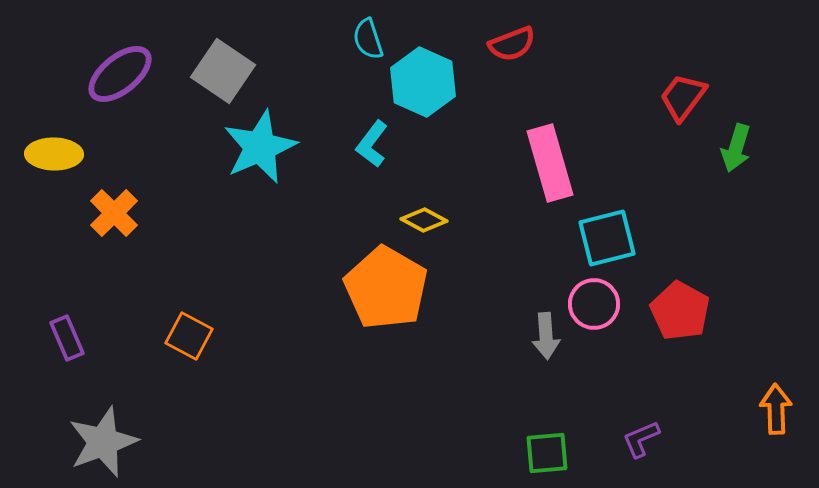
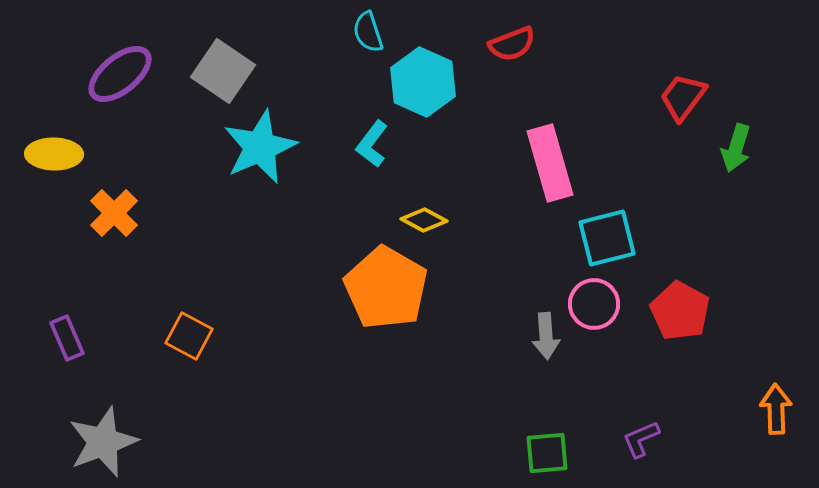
cyan semicircle: moved 7 px up
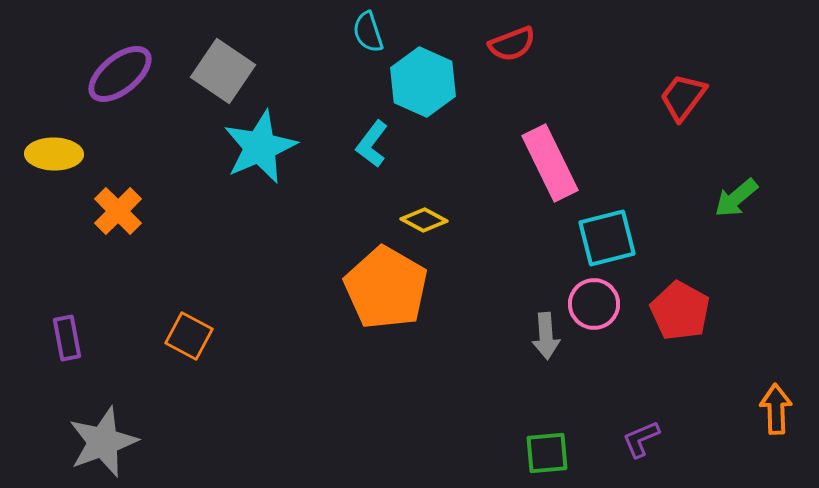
green arrow: moved 50 px down; rotated 33 degrees clockwise
pink rectangle: rotated 10 degrees counterclockwise
orange cross: moved 4 px right, 2 px up
purple rectangle: rotated 12 degrees clockwise
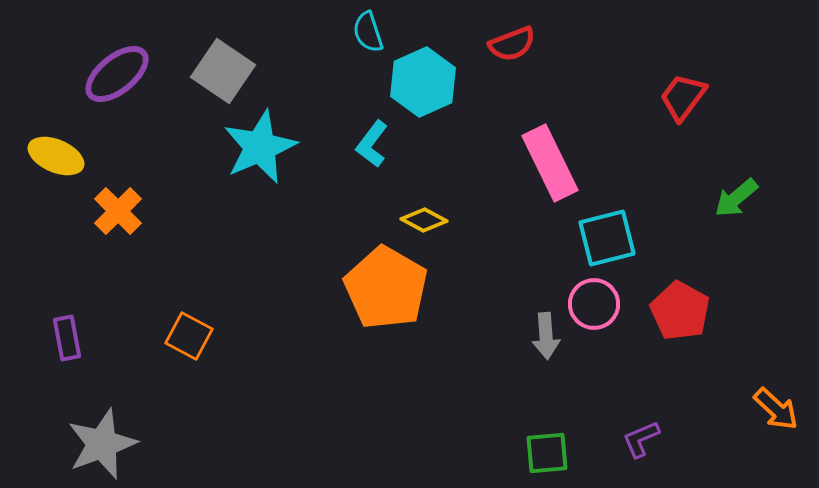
purple ellipse: moved 3 px left
cyan hexagon: rotated 12 degrees clockwise
yellow ellipse: moved 2 px right, 2 px down; rotated 22 degrees clockwise
orange arrow: rotated 135 degrees clockwise
gray star: moved 1 px left, 2 px down
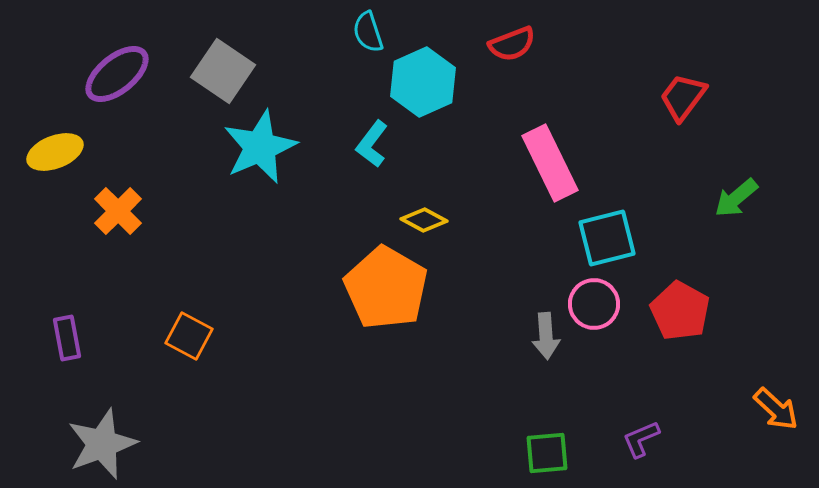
yellow ellipse: moved 1 px left, 4 px up; rotated 44 degrees counterclockwise
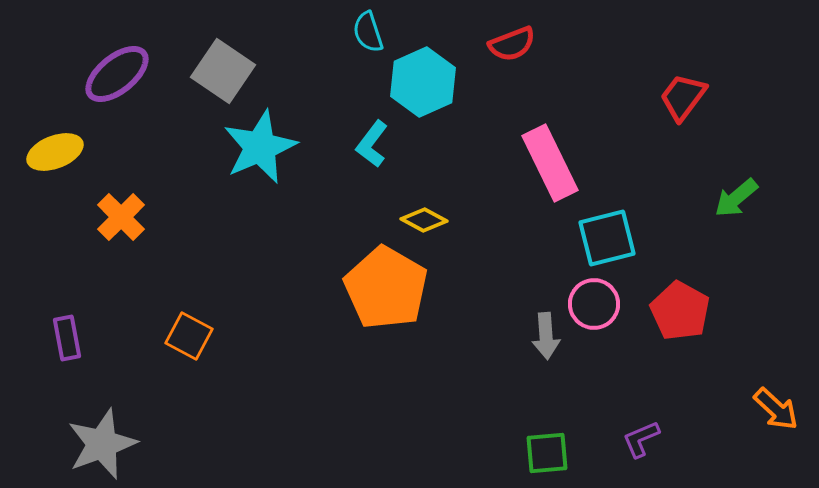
orange cross: moved 3 px right, 6 px down
